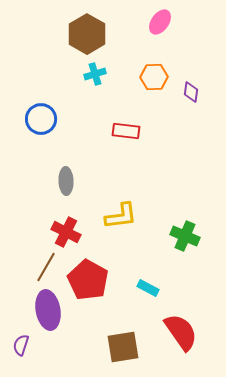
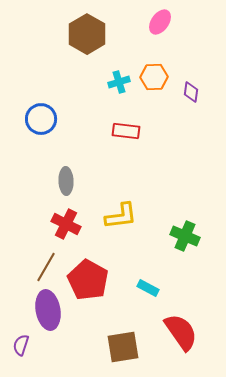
cyan cross: moved 24 px right, 8 px down
red cross: moved 8 px up
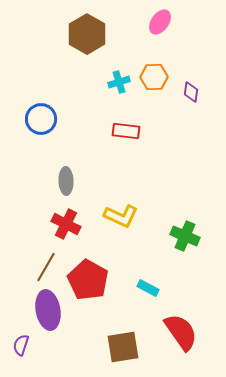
yellow L-shape: rotated 32 degrees clockwise
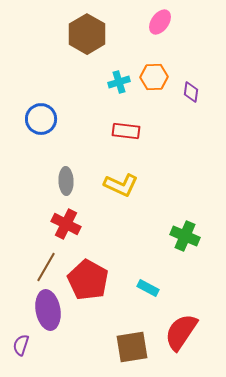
yellow L-shape: moved 31 px up
red semicircle: rotated 111 degrees counterclockwise
brown square: moved 9 px right
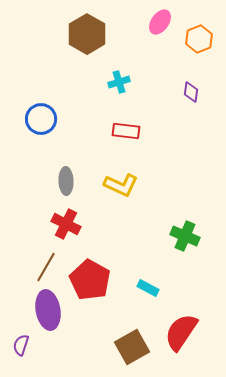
orange hexagon: moved 45 px right, 38 px up; rotated 20 degrees counterclockwise
red pentagon: moved 2 px right
brown square: rotated 20 degrees counterclockwise
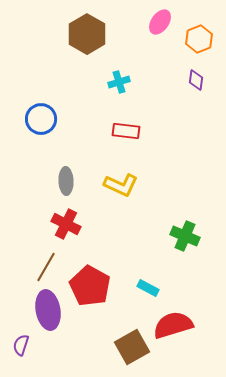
purple diamond: moved 5 px right, 12 px up
red pentagon: moved 6 px down
red semicircle: moved 8 px left, 7 px up; rotated 39 degrees clockwise
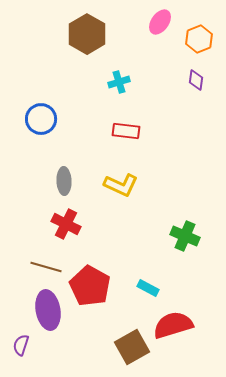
gray ellipse: moved 2 px left
brown line: rotated 76 degrees clockwise
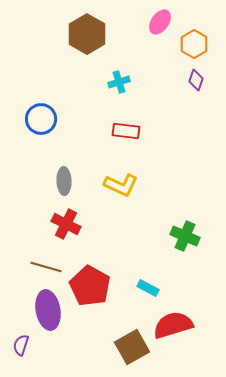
orange hexagon: moved 5 px left, 5 px down; rotated 8 degrees counterclockwise
purple diamond: rotated 10 degrees clockwise
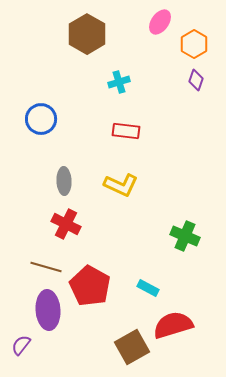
purple ellipse: rotated 6 degrees clockwise
purple semicircle: rotated 20 degrees clockwise
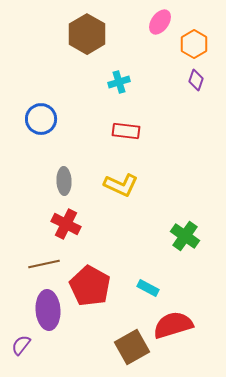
green cross: rotated 12 degrees clockwise
brown line: moved 2 px left, 3 px up; rotated 28 degrees counterclockwise
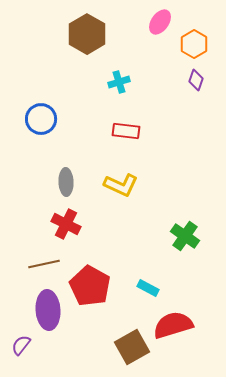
gray ellipse: moved 2 px right, 1 px down
